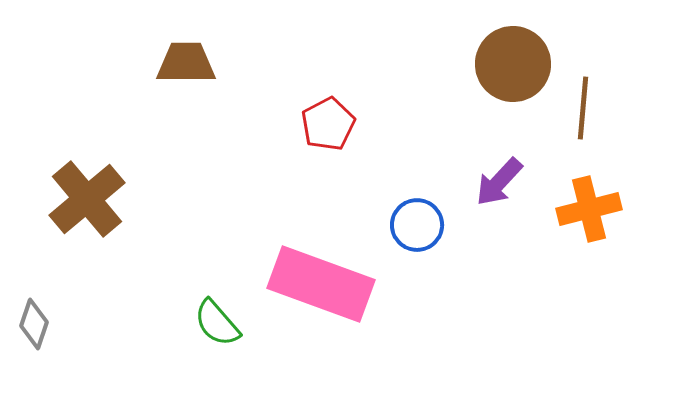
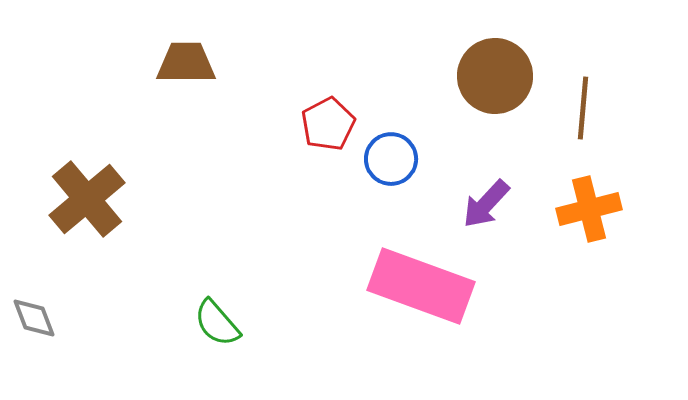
brown circle: moved 18 px left, 12 px down
purple arrow: moved 13 px left, 22 px down
blue circle: moved 26 px left, 66 px up
pink rectangle: moved 100 px right, 2 px down
gray diamond: moved 6 px up; rotated 39 degrees counterclockwise
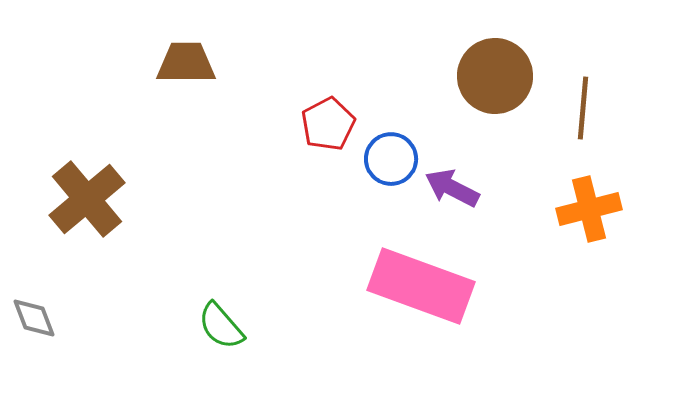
purple arrow: moved 34 px left, 16 px up; rotated 74 degrees clockwise
green semicircle: moved 4 px right, 3 px down
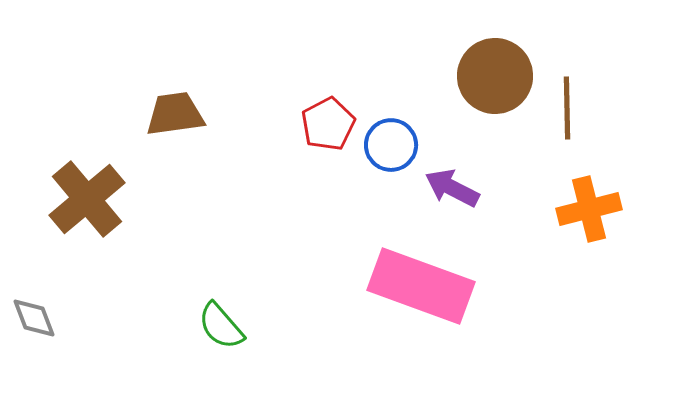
brown trapezoid: moved 11 px left, 51 px down; rotated 8 degrees counterclockwise
brown line: moved 16 px left; rotated 6 degrees counterclockwise
blue circle: moved 14 px up
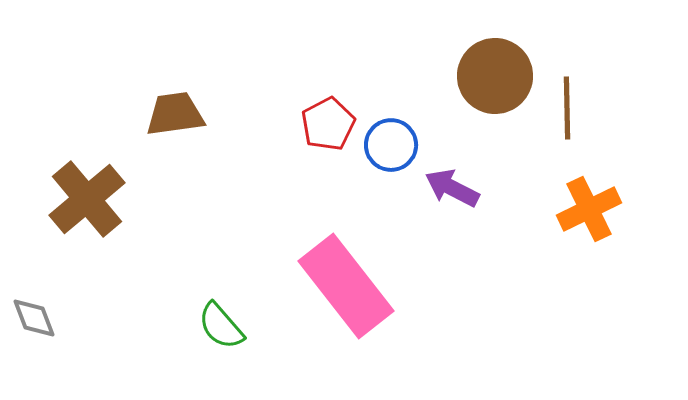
orange cross: rotated 12 degrees counterclockwise
pink rectangle: moved 75 px left; rotated 32 degrees clockwise
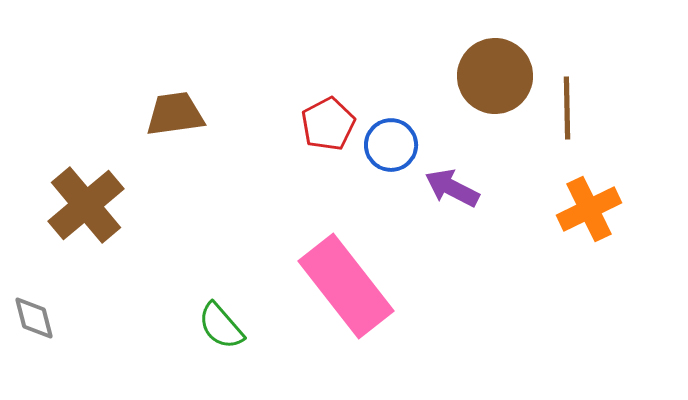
brown cross: moved 1 px left, 6 px down
gray diamond: rotated 6 degrees clockwise
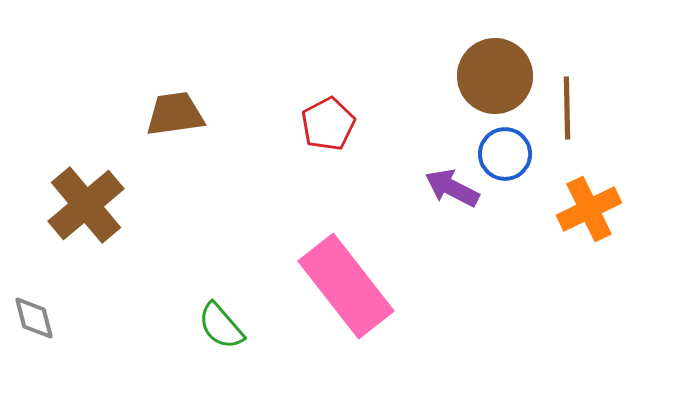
blue circle: moved 114 px right, 9 px down
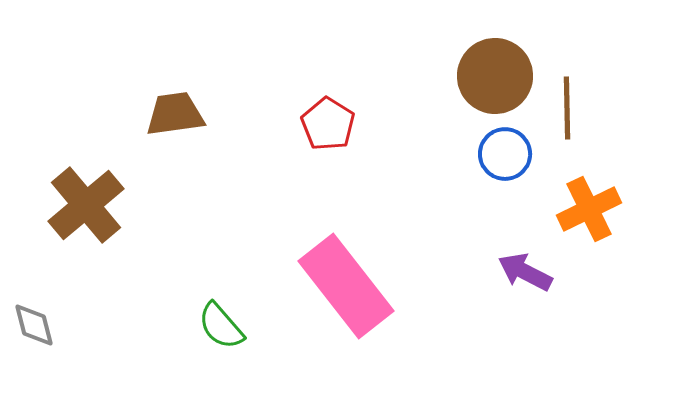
red pentagon: rotated 12 degrees counterclockwise
purple arrow: moved 73 px right, 84 px down
gray diamond: moved 7 px down
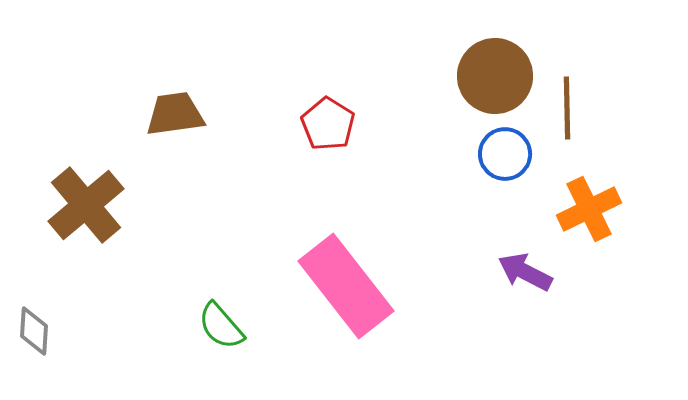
gray diamond: moved 6 px down; rotated 18 degrees clockwise
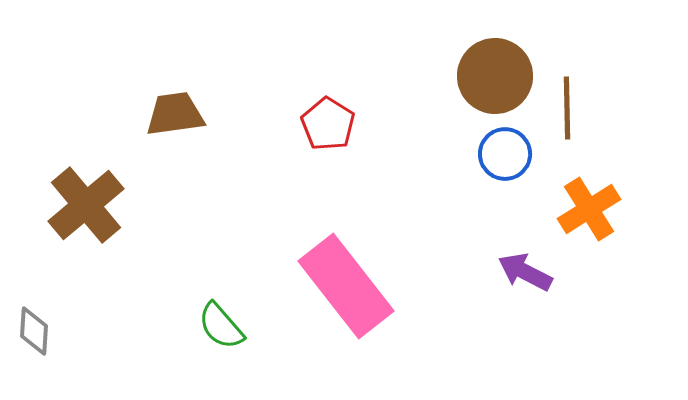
orange cross: rotated 6 degrees counterclockwise
